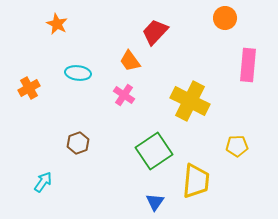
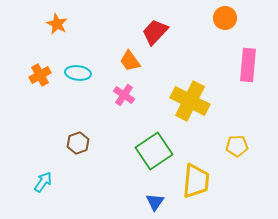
orange cross: moved 11 px right, 13 px up
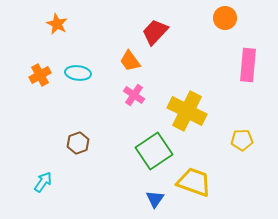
pink cross: moved 10 px right
yellow cross: moved 3 px left, 10 px down
yellow pentagon: moved 5 px right, 6 px up
yellow trapezoid: moved 2 px left, 1 px down; rotated 75 degrees counterclockwise
blue triangle: moved 3 px up
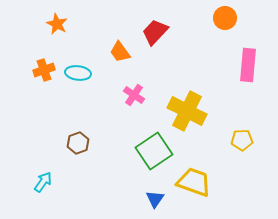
orange trapezoid: moved 10 px left, 9 px up
orange cross: moved 4 px right, 5 px up; rotated 10 degrees clockwise
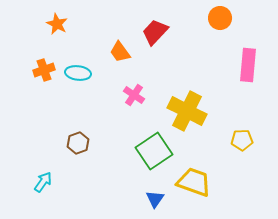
orange circle: moved 5 px left
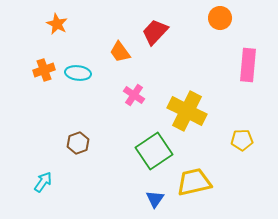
yellow trapezoid: rotated 33 degrees counterclockwise
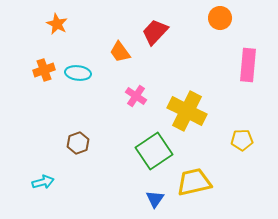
pink cross: moved 2 px right, 1 px down
cyan arrow: rotated 40 degrees clockwise
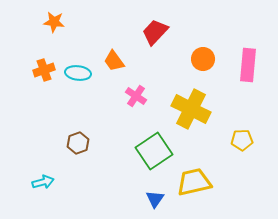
orange circle: moved 17 px left, 41 px down
orange star: moved 3 px left, 2 px up; rotated 20 degrees counterclockwise
orange trapezoid: moved 6 px left, 9 px down
yellow cross: moved 4 px right, 2 px up
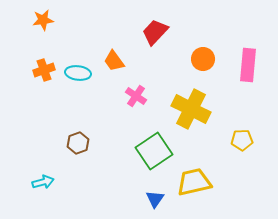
orange star: moved 11 px left, 2 px up; rotated 15 degrees counterclockwise
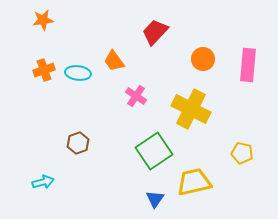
yellow pentagon: moved 13 px down; rotated 15 degrees clockwise
